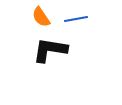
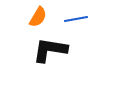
orange semicircle: moved 3 px left; rotated 115 degrees counterclockwise
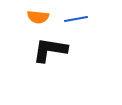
orange semicircle: rotated 65 degrees clockwise
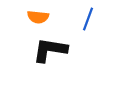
blue line: moved 12 px right; rotated 60 degrees counterclockwise
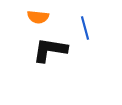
blue line: moved 3 px left, 9 px down; rotated 35 degrees counterclockwise
